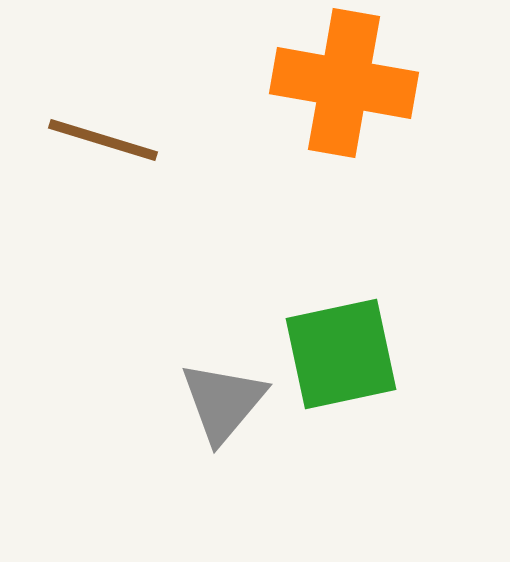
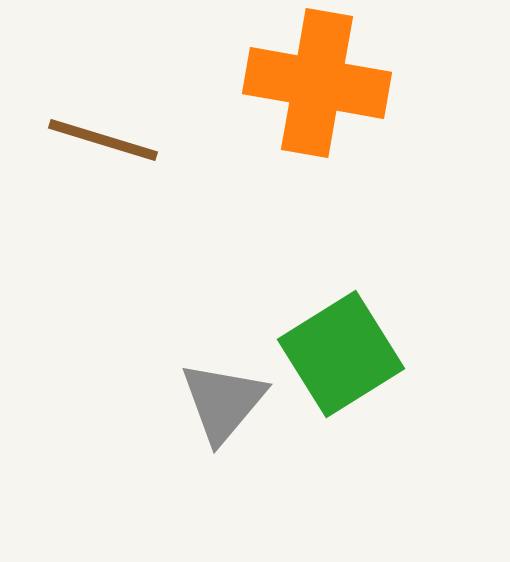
orange cross: moved 27 px left
green square: rotated 20 degrees counterclockwise
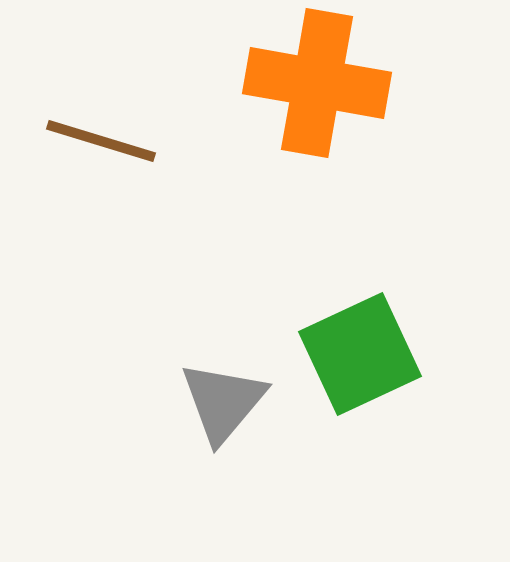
brown line: moved 2 px left, 1 px down
green square: moved 19 px right; rotated 7 degrees clockwise
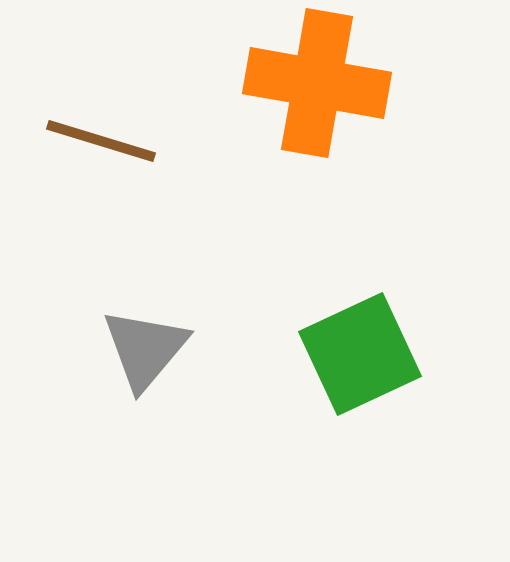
gray triangle: moved 78 px left, 53 px up
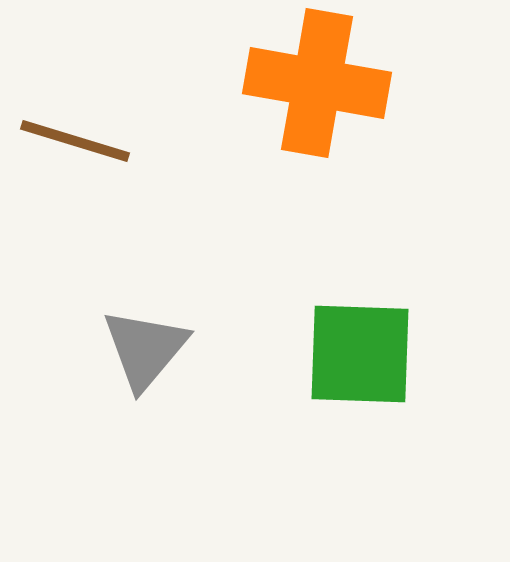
brown line: moved 26 px left
green square: rotated 27 degrees clockwise
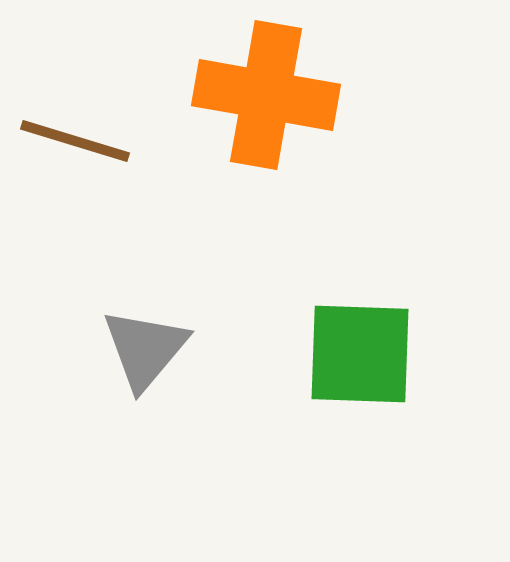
orange cross: moved 51 px left, 12 px down
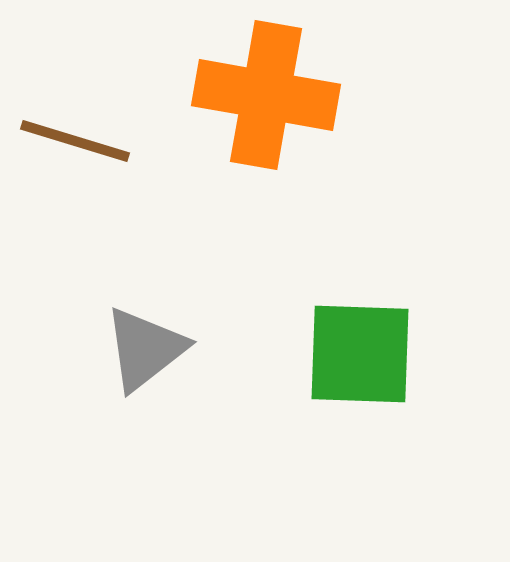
gray triangle: rotated 12 degrees clockwise
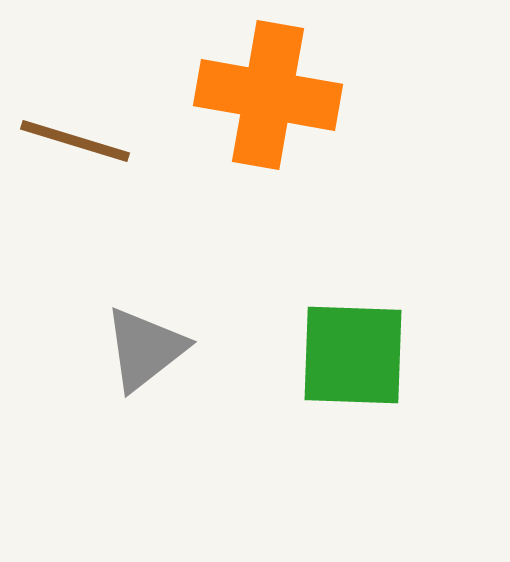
orange cross: moved 2 px right
green square: moved 7 px left, 1 px down
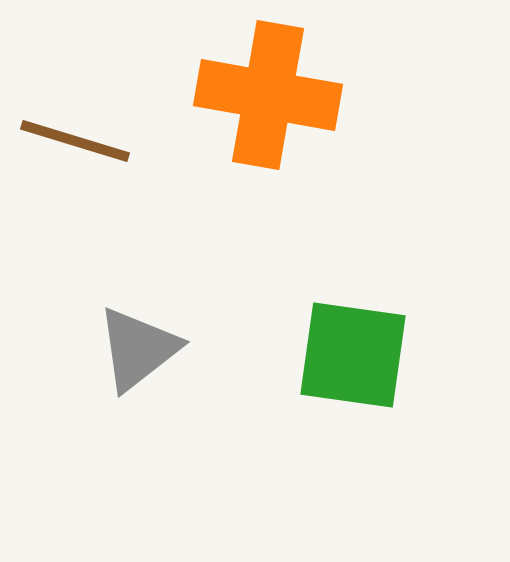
gray triangle: moved 7 px left
green square: rotated 6 degrees clockwise
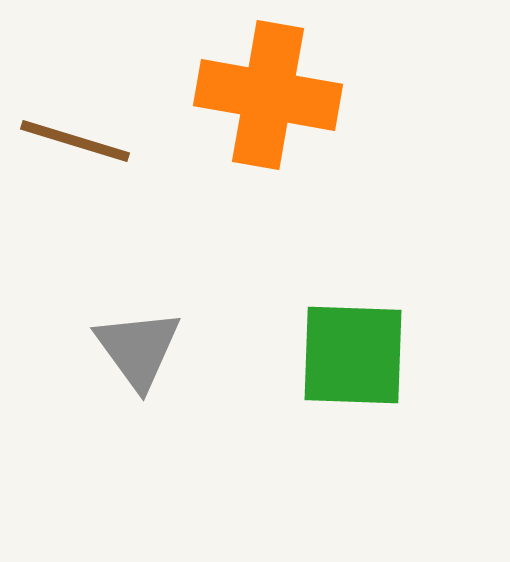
gray triangle: rotated 28 degrees counterclockwise
green square: rotated 6 degrees counterclockwise
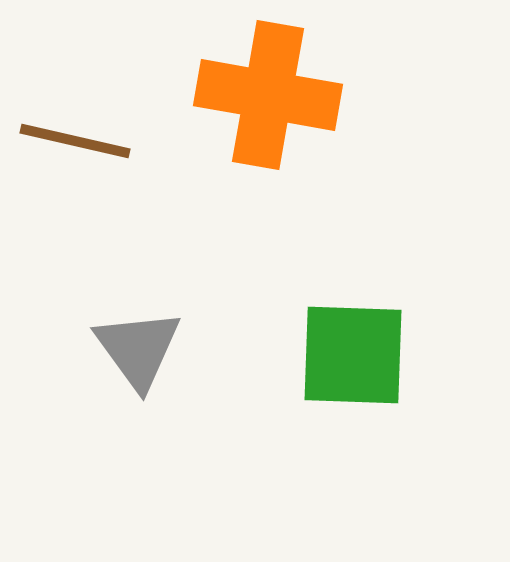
brown line: rotated 4 degrees counterclockwise
